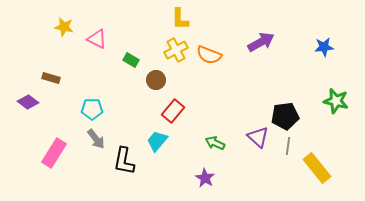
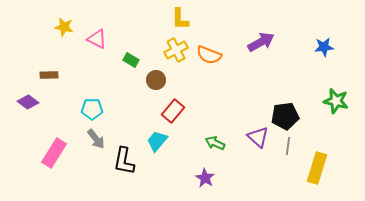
brown rectangle: moved 2 px left, 3 px up; rotated 18 degrees counterclockwise
yellow rectangle: rotated 56 degrees clockwise
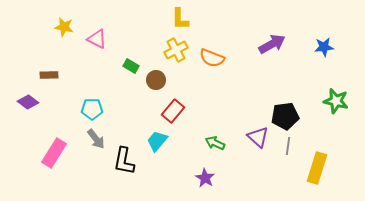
purple arrow: moved 11 px right, 2 px down
orange semicircle: moved 3 px right, 3 px down
green rectangle: moved 6 px down
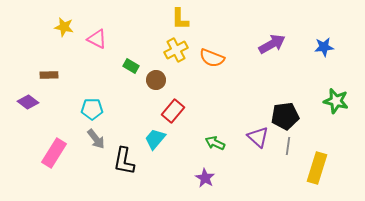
cyan trapezoid: moved 2 px left, 2 px up
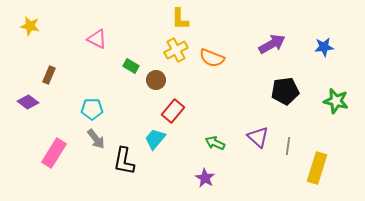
yellow star: moved 34 px left, 1 px up
brown rectangle: rotated 66 degrees counterclockwise
black pentagon: moved 25 px up
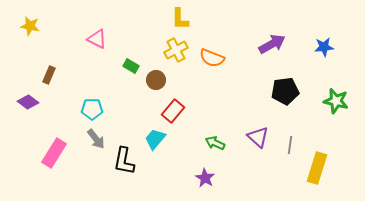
gray line: moved 2 px right, 1 px up
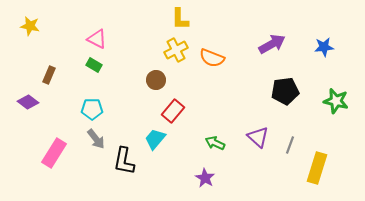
green rectangle: moved 37 px left, 1 px up
gray line: rotated 12 degrees clockwise
